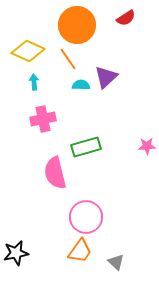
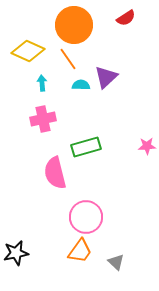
orange circle: moved 3 px left
cyan arrow: moved 8 px right, 1 px down
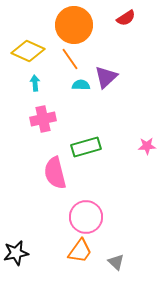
orange line: moved 2 px right
cyan arrow: moved 7 px left
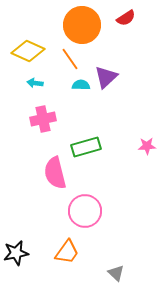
orange circle: moved 8 px right
cyan arrow: rotated 77 degrees counterclockwise
pink circle: moved 1 px left, 6 px up
orange trapezoid: moved 13 px left, 1 px down
gray triangle: moved 11 px down
